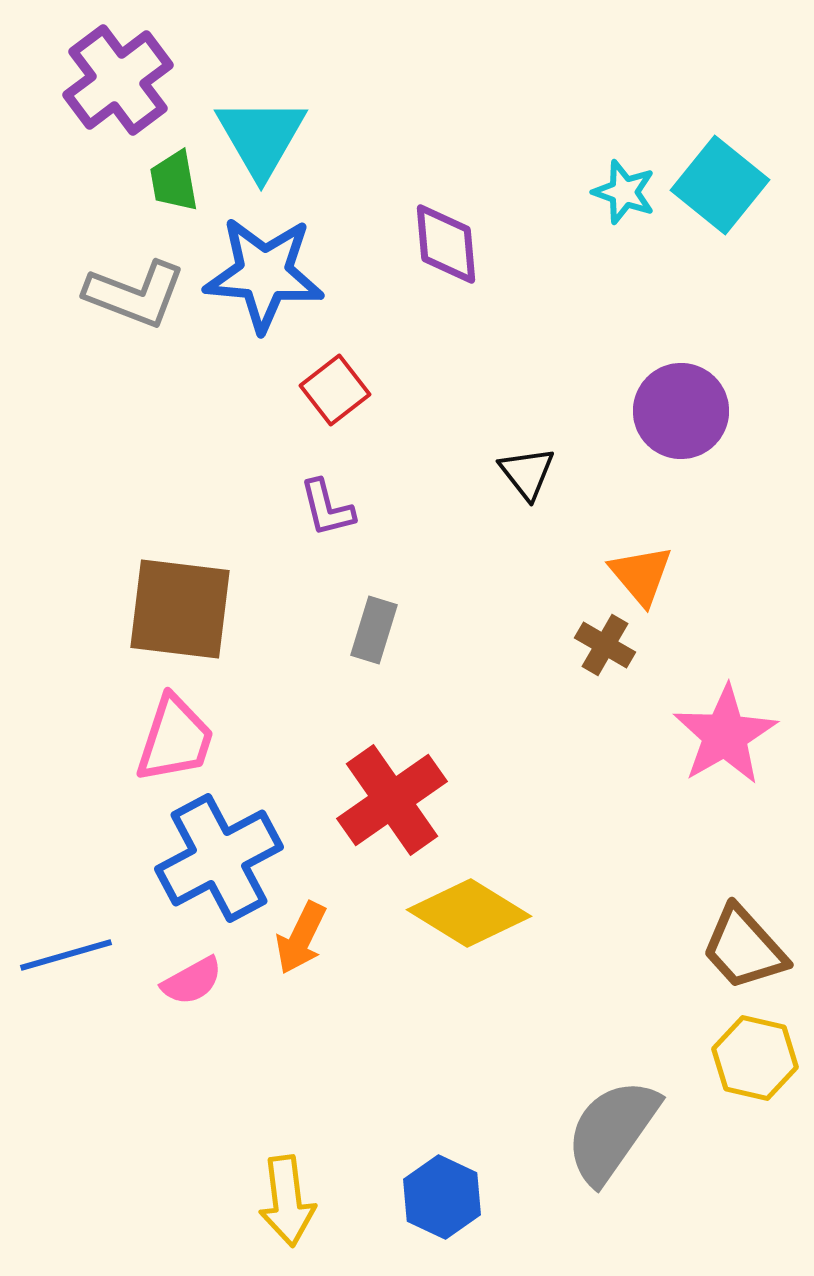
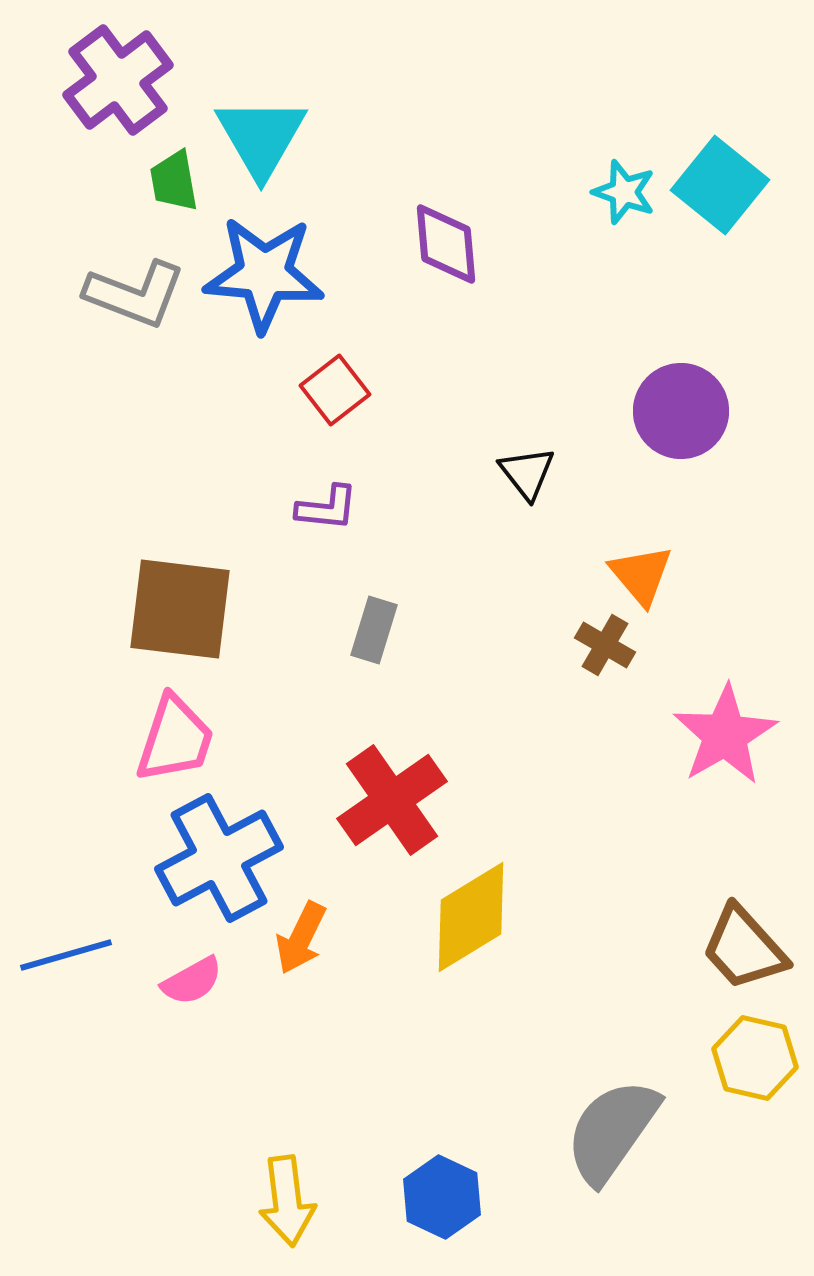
purple L-shape: rotated 70 degrees counterclockwise
yellow diamond: moved 2 px right, 4 px down; rotated 63 degrees counterclockwise
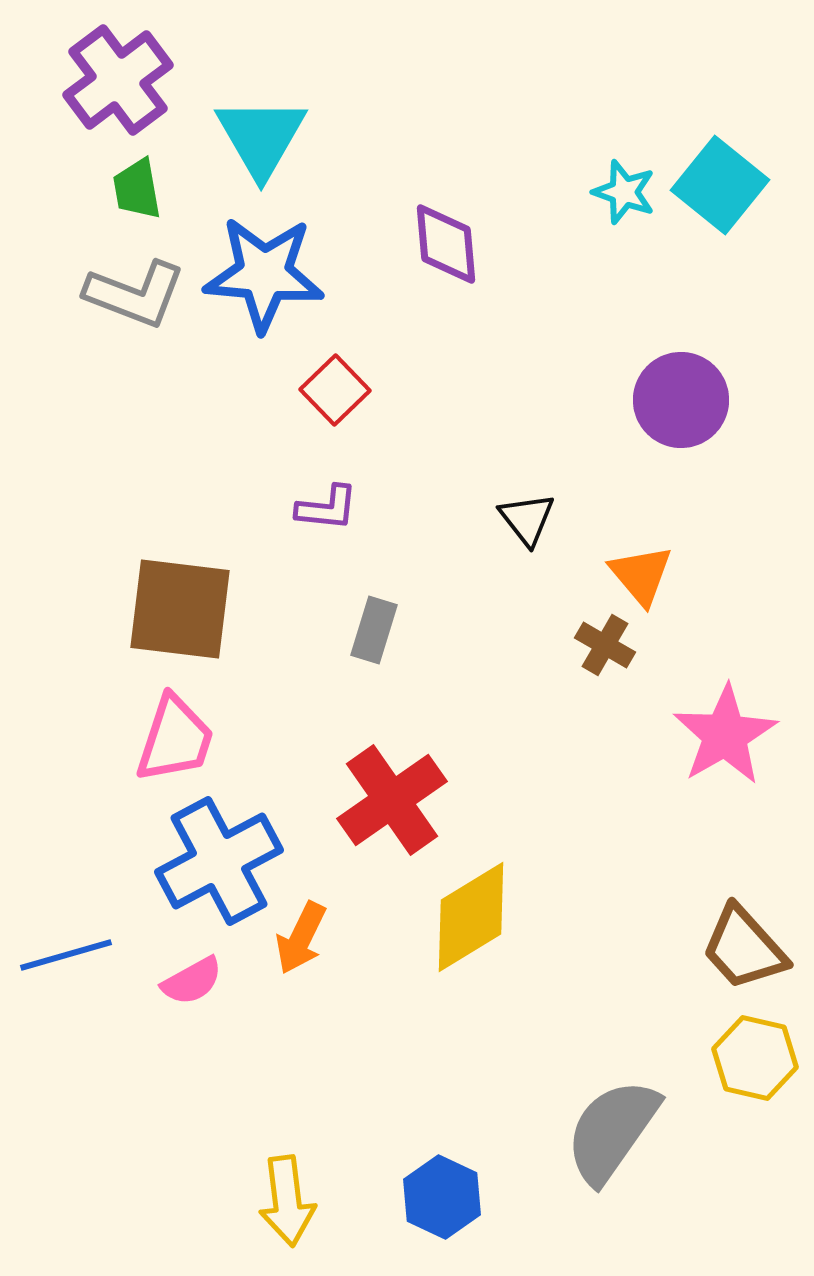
green trapezoid: moved 37 px left, 8 px down
red square: rotated 6 degrees counterclockwise
purple circle: moved 11 px up
black triangle: moved 46 px down
blue cross: moved 3 px down
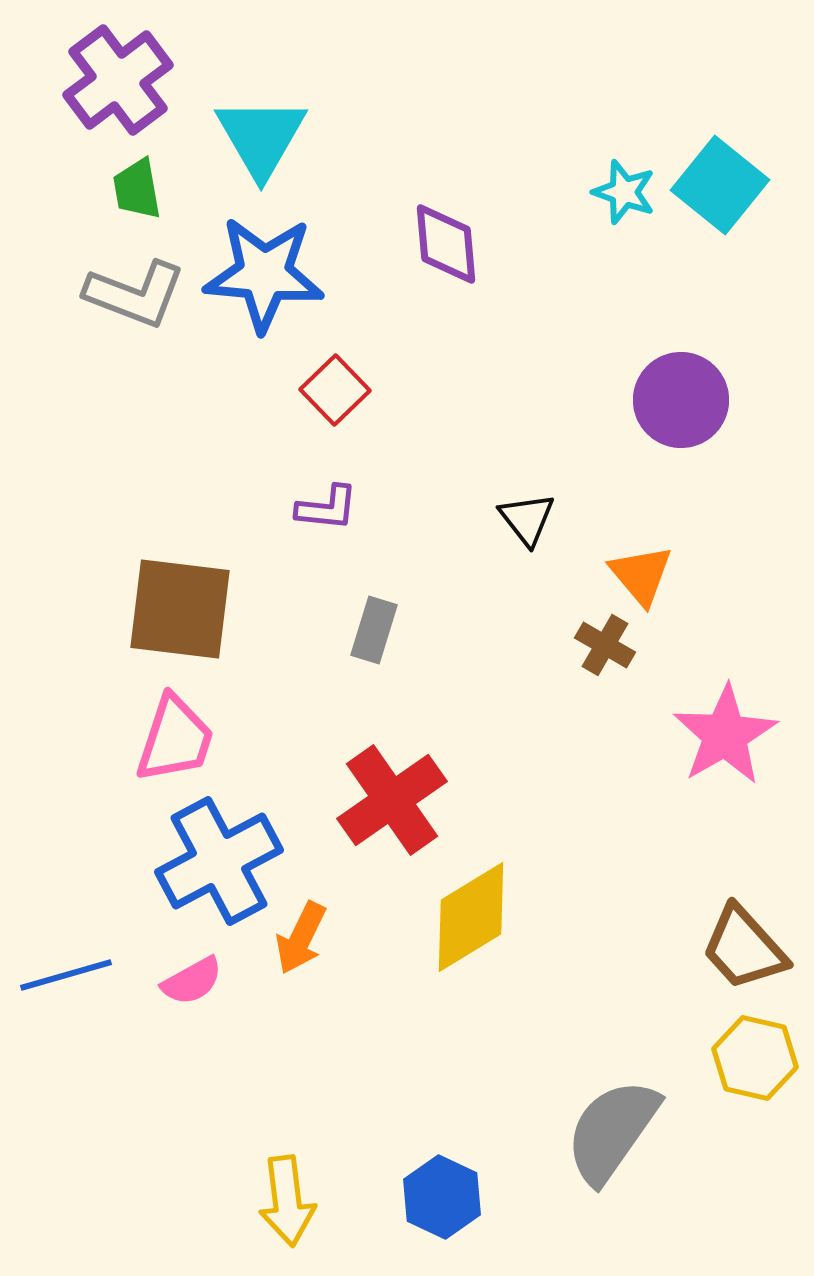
blue line: moved 20 px down
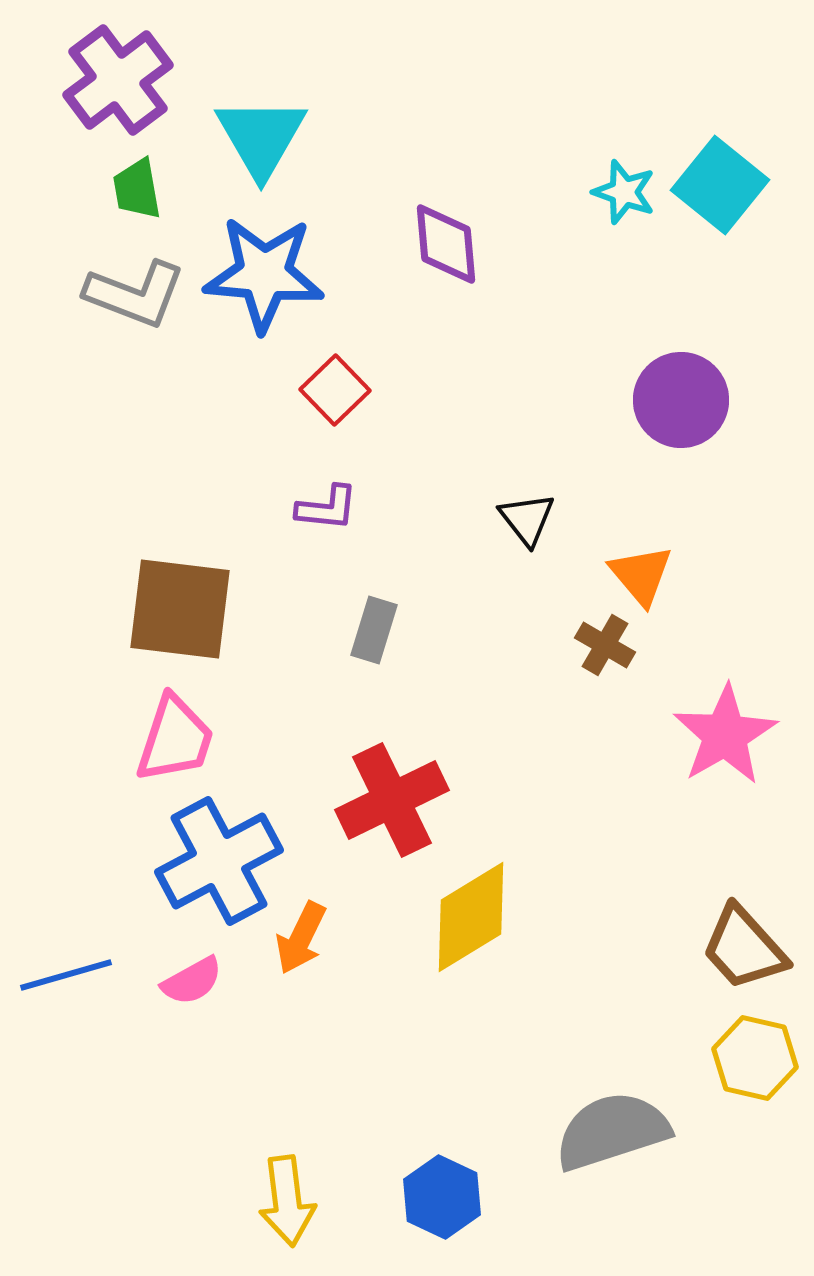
red cross: rotated 9 degrees clockwise
gray semicircle: rotated 37 degrees clockwise
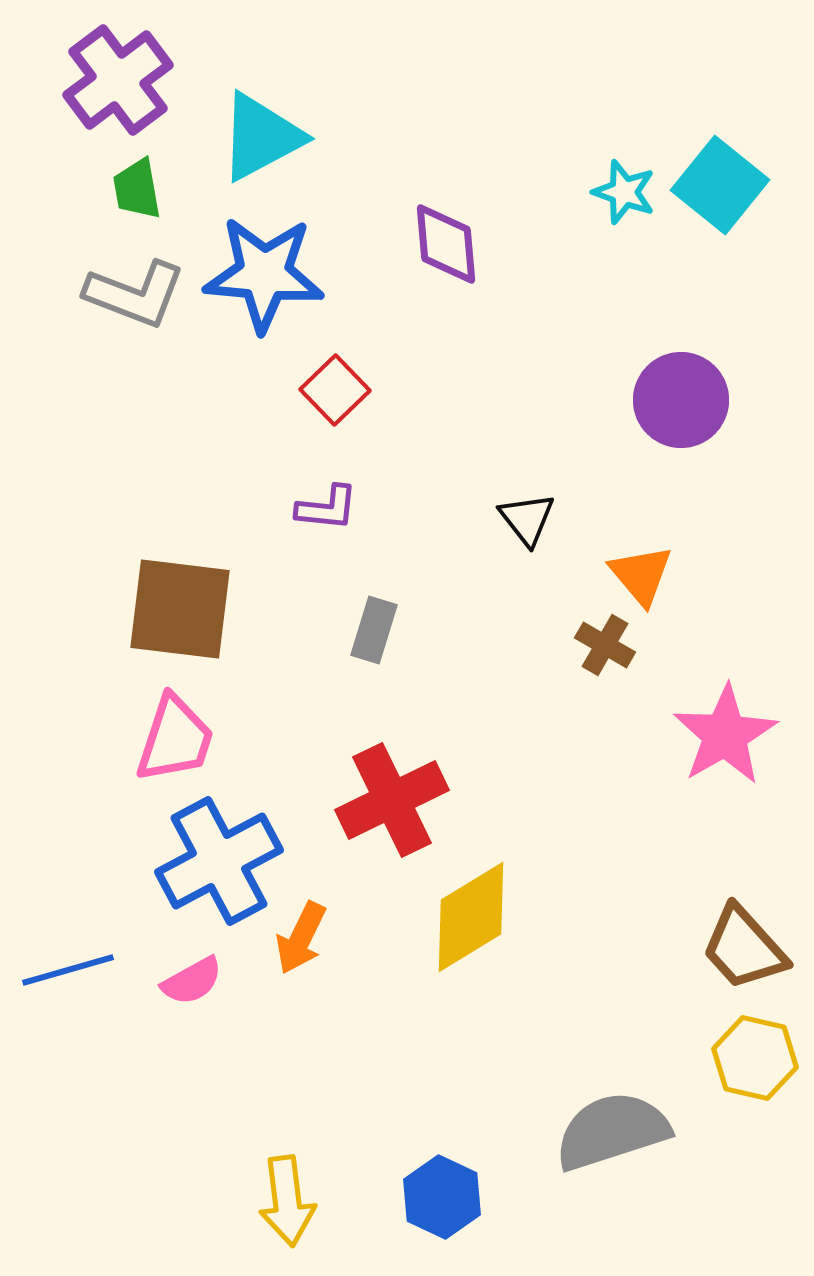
cyan triangle: rotated 32 degrees clockwise
blue line: moved 2 px right, 5 px up
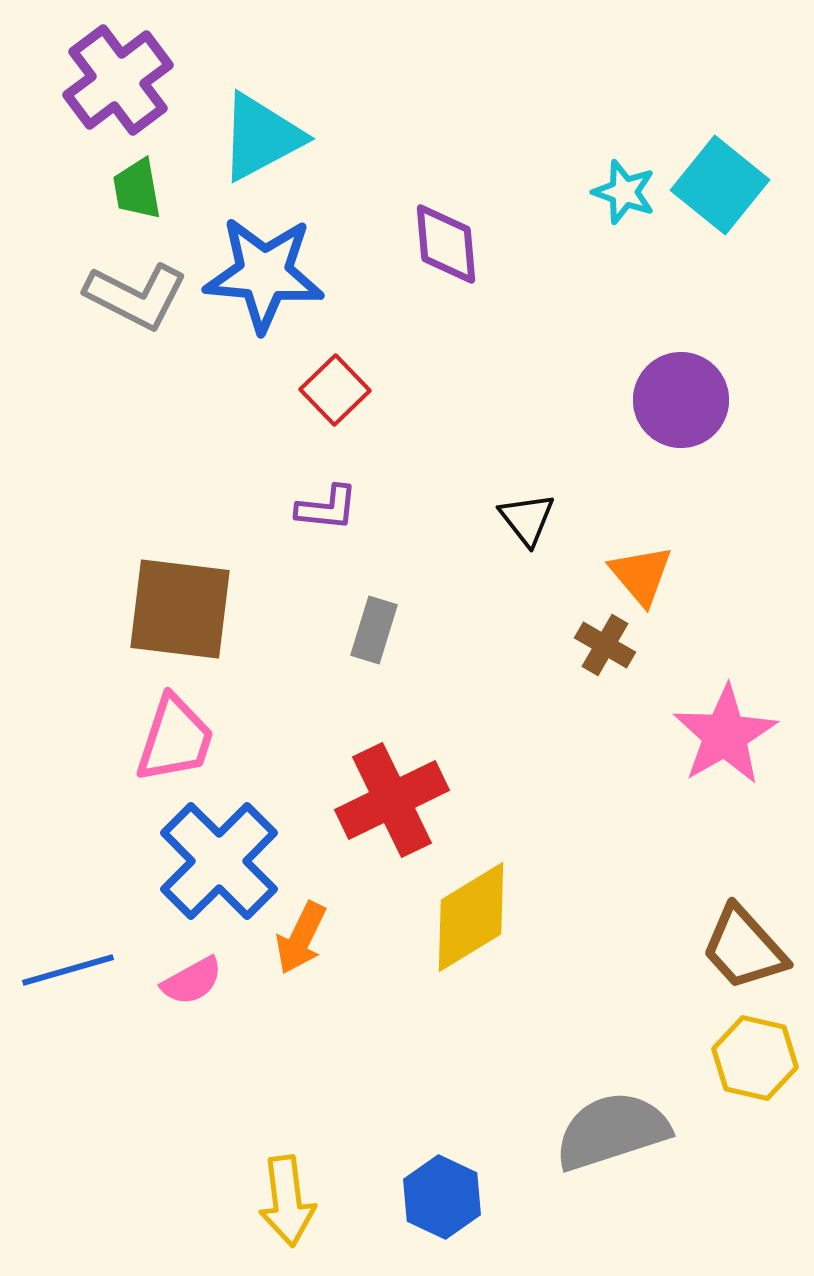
gray L-shape: moved 1 px right, 2 px down; rotated 6 degrees clockwise
blue cross: rotated 17 degrees counterclockwise
